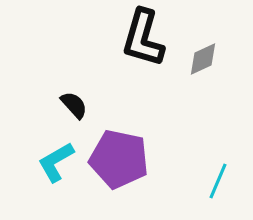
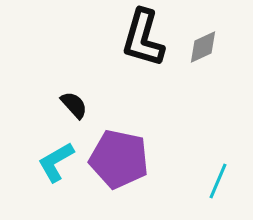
gray diamond: moved 12 px up
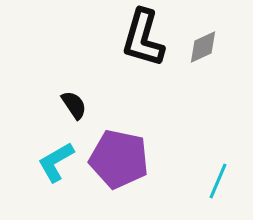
black semicircle: rotated 8 degrees clockwise
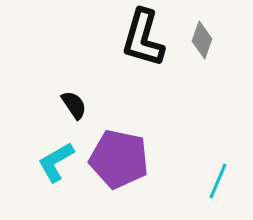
gray diamond: moved 1 px left, 7 px up; rotated 45 degrees counterclockwise
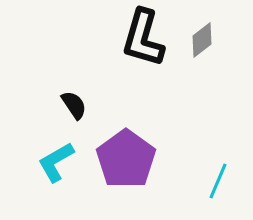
gray diamond: rotated 33 degrees clockwise
purple pentagon: moved 7 px right; rotated 24 degrees clockwise
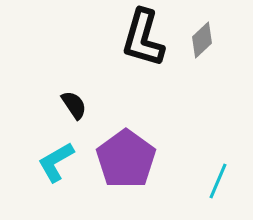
gray diamond: rotated 6 degrees counterclockwise
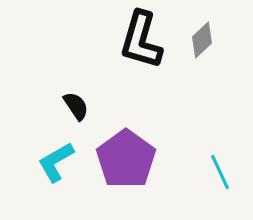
black L-shape: moved 2 px left, 2 px down
black semicircle: moved 2 px right, 1 px down
cyan line: moved 2 px right, 9 px up; rotated 48 degrees counterclockwise
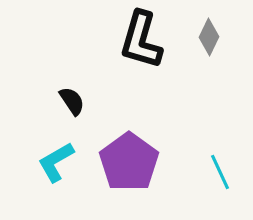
gray diamond: moved 7 px right, 3 px up; rotated 21 degrees counterclockwise
black semicircle: moved 4 px left, 5 px up
purple pentagon: moved 3 px right, 3 px down
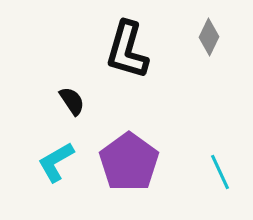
black L-shape: moved 14 px left, 10 px down
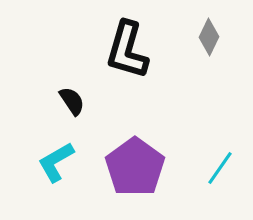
purple pentagon: moved 6 px right, 5 px down
cyan line: moved 4 px up; rotated 60 degrees clockwise
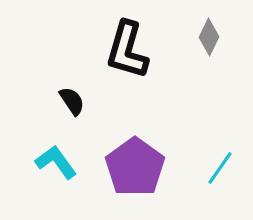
cyan L-shape: rotated 84 degrees clockwise
